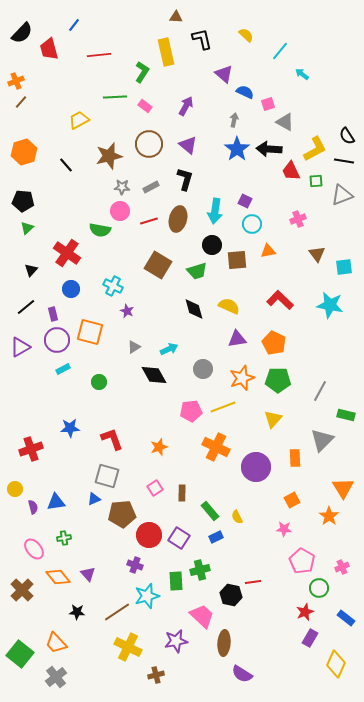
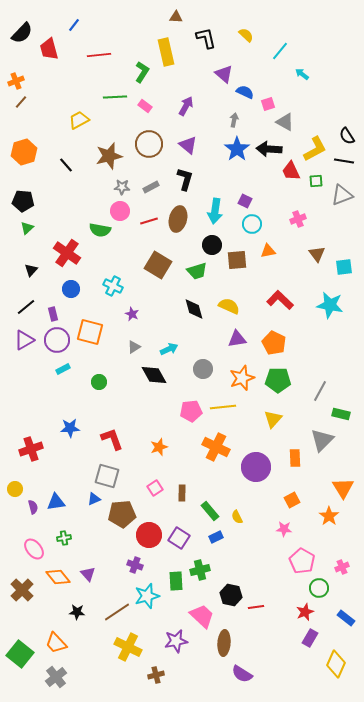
black L-shape at (202, 39): moved 4 px right, 1 px up
purple star at (127, 311): moved 5 px right, 3 px down
purple triangle at (20, 347): moved 4 px right, 7 px up
yellow line at (223, 407): rotated 15 degrees clockwise
green rectangle at (346, 415): moved 5 px left, 1 px up
red line at (253, 582): moved 3 px right, 25 px down
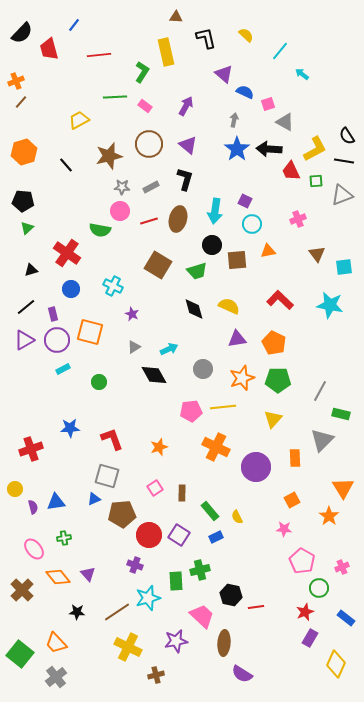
black triangle at (31, 270): rotated 32 degrees clockwise
purple square at (179, 538): moved 3 px up
cyan star at (147, 596): moved 1 px right, 2 px down
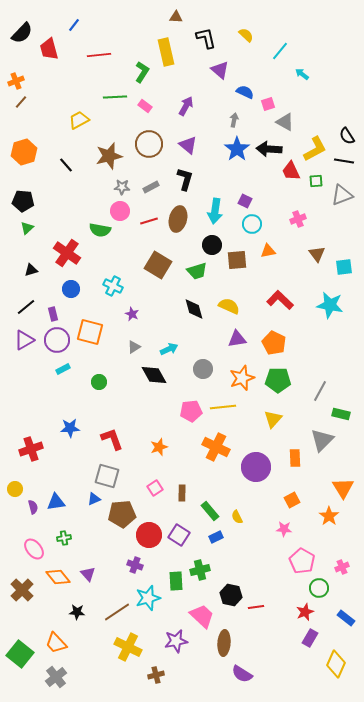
purple triangle at (224, 74): moved 4 px left, 4 px up
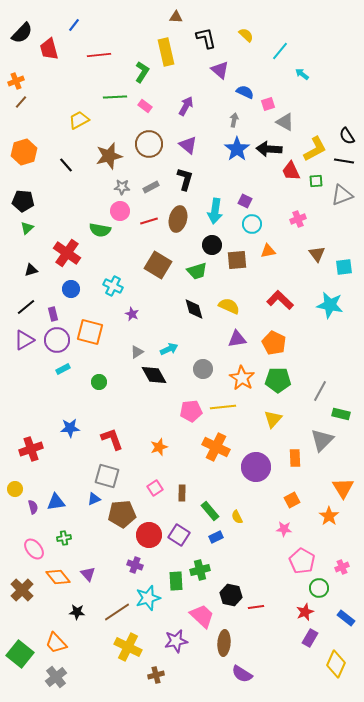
gray triangle at (134, 347): moved 3 px right, 5 px down
orange star at (242, 378): rotated 20 degrees counterclockwise
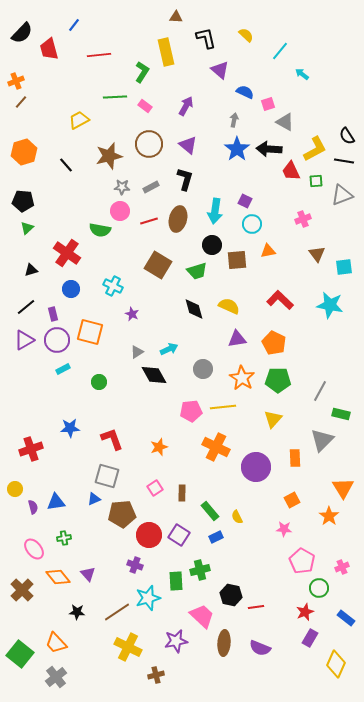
pink cross at (298, 219): moved 5 px right
purple semicircle at (242, 674): moved 18 px right, 26 px up; rotated 10 degrees counterclockwise
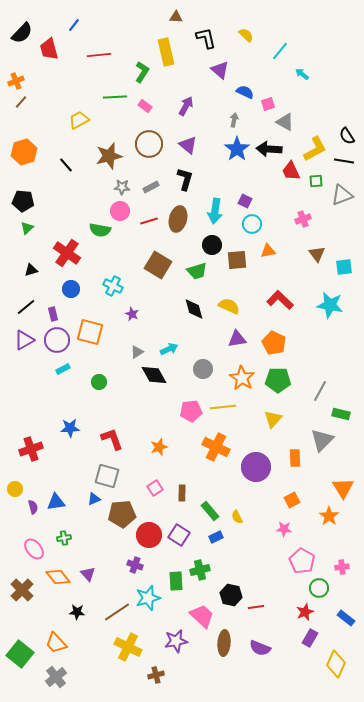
pink cross at (342, 567): rotated 16 degrees clockwise
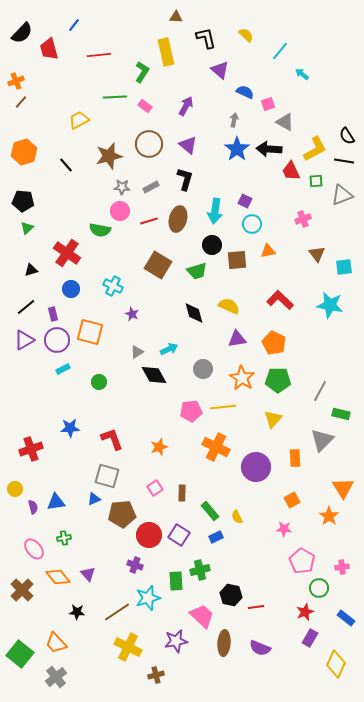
black diamond at (194, 309): moved 4 px down
